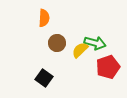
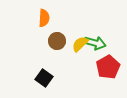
brown circle: moved 2 px up
yellow semicircle: moved 6 px up
red pentagon: rotated 10 degrees counterclockwise
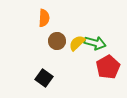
yellow semicircle: moved 3 px left, 1 px up
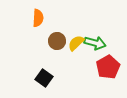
orange semicircle: moved 6 px left
yellow semicircle: moved 1 px left
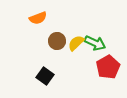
orange semicircle: rotated 66 degrees clockwise
green arrow: rotated 10 degrees clockwise
black square: moved 1 px right, 2 px up
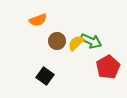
orange semicircle: moved 2 px down
green arrow: moved 4 px left, 2 px up
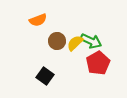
yellow semicircle: moved 1 px left
red pentagon: moved 10 px left, 4 px up
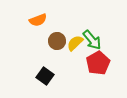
green arrow: moved 1 px right, 1 px up; rotated 25 degrees clockwise
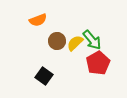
black square: moved 1 px left
